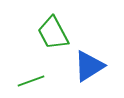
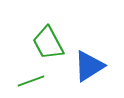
green trapezoid: moved 5 px left, 10 px down
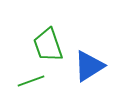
green trapezoid: moved 2 px down; rotated 9 degrees clockwise
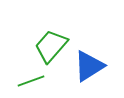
green trapezoid: moved 3 px right, 1 px down; rotated 60 degrees clockwise
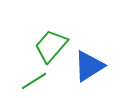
green line: moved 3 px right; rotated 12 degrees counterclockwise
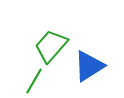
green line: rotated 28 degrees counterclockwise
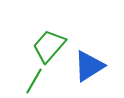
green trapezoid: moved 2 px left
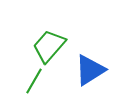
blue triangle: moved 1 px right, 4 px down
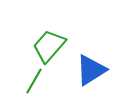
blue triangle: moved 1 px right
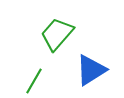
green trapezoid: moved 8 px right, 12 px up
